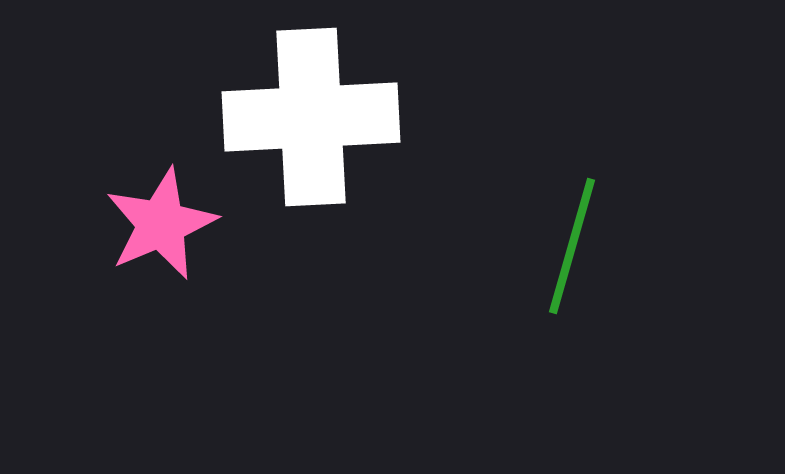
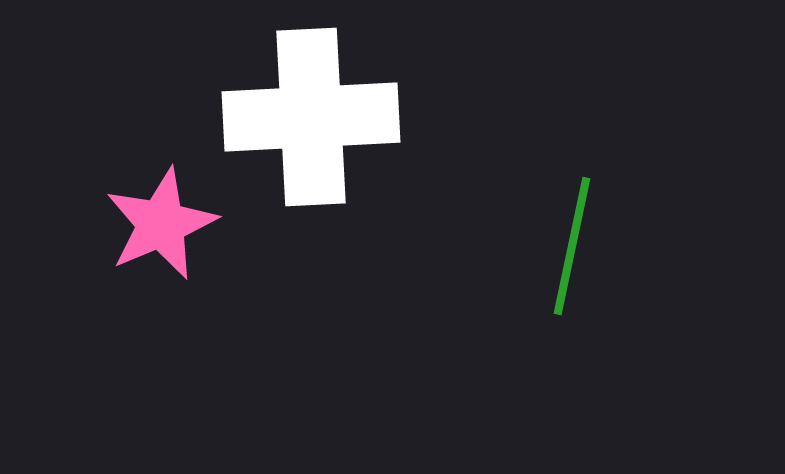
green line: rotated 4 degrees counterclockwise
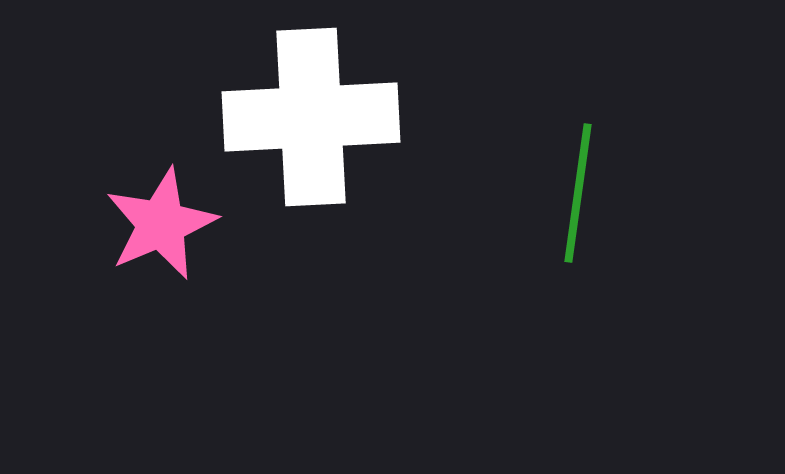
green line: moved 6 px right, 53 px up; rotated 4 degrees counterclockwise
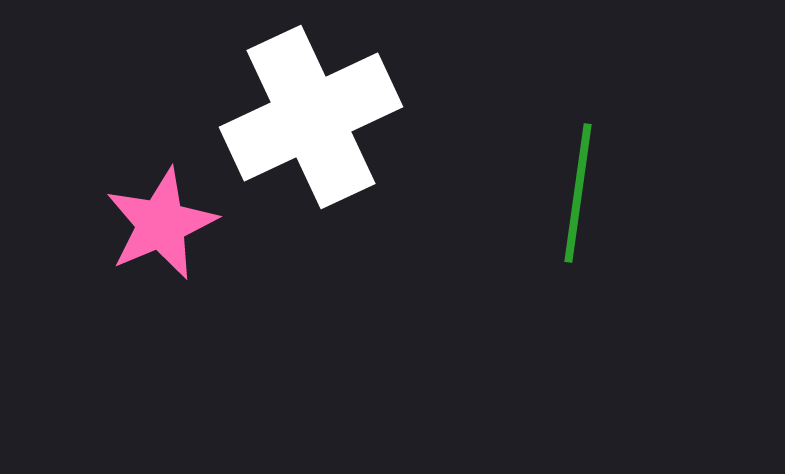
white cross: rotated 22 degrees counterclockwise
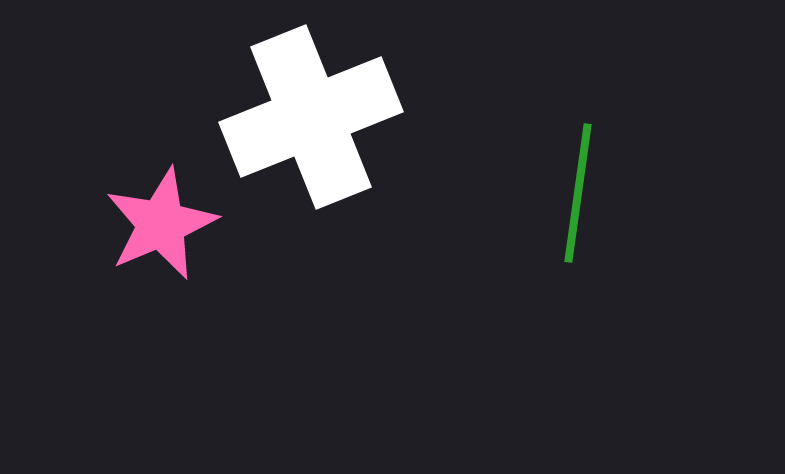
white cross: rotated 3 degrees clockwise
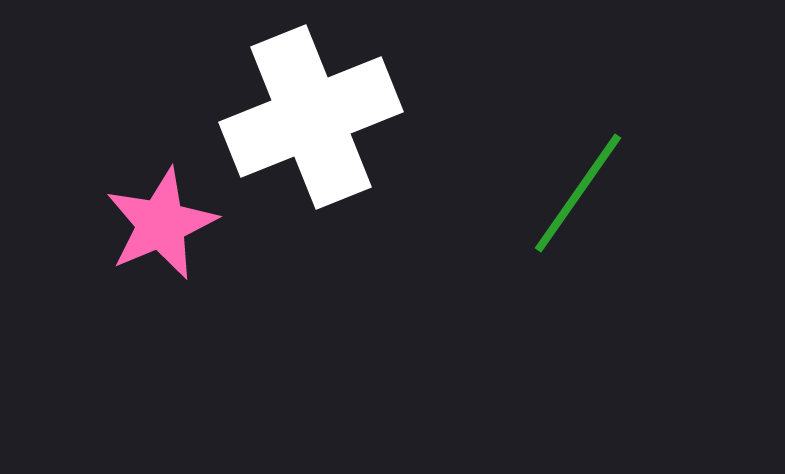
green line: rotated 27 degrees clockwise
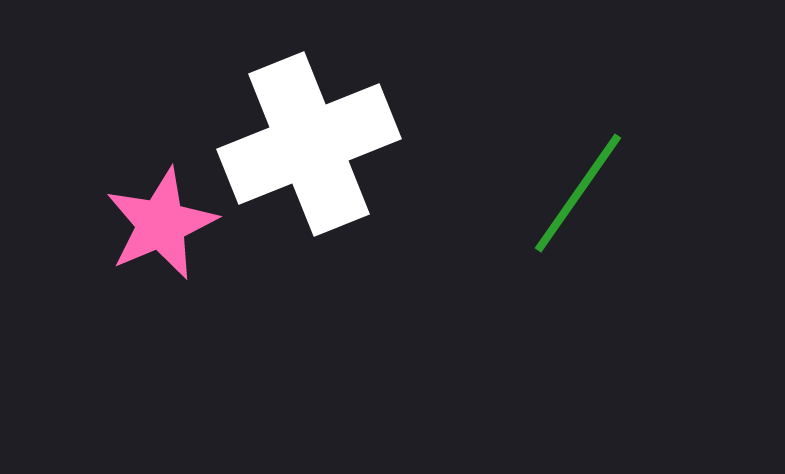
white cross: moved 2 px left, 27 px down
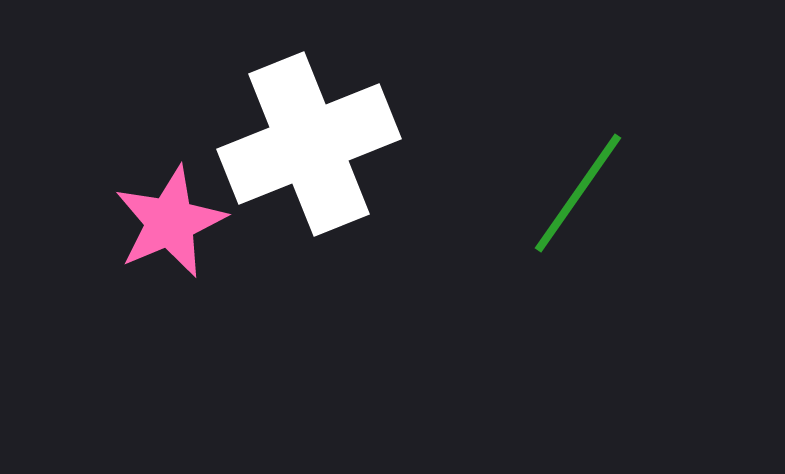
pink star: moved 9 px right, 2 px up
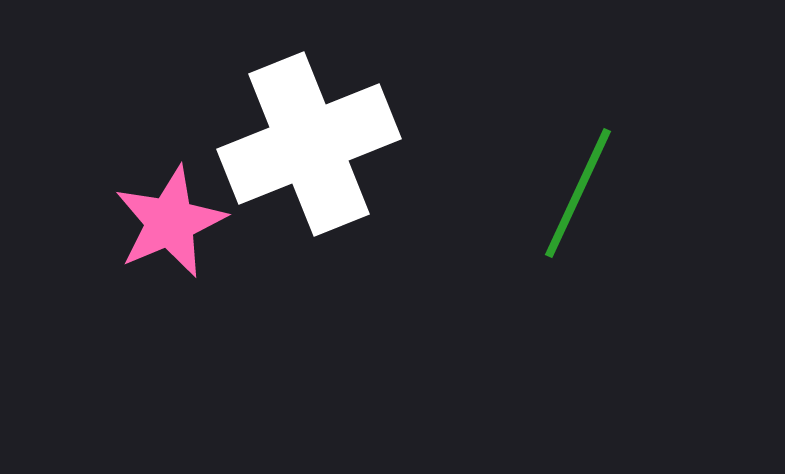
green line: rotated 10 degrees counterclockwise
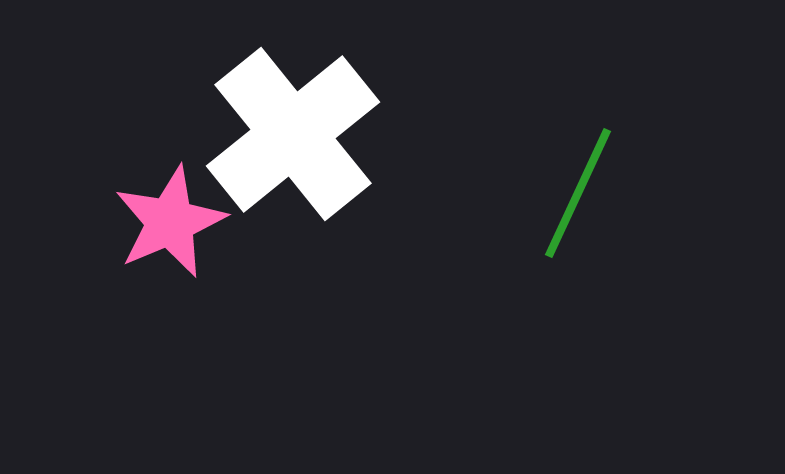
white cross: moved 16 px left, 10 px up; rotated 17 degrees counterclockwise
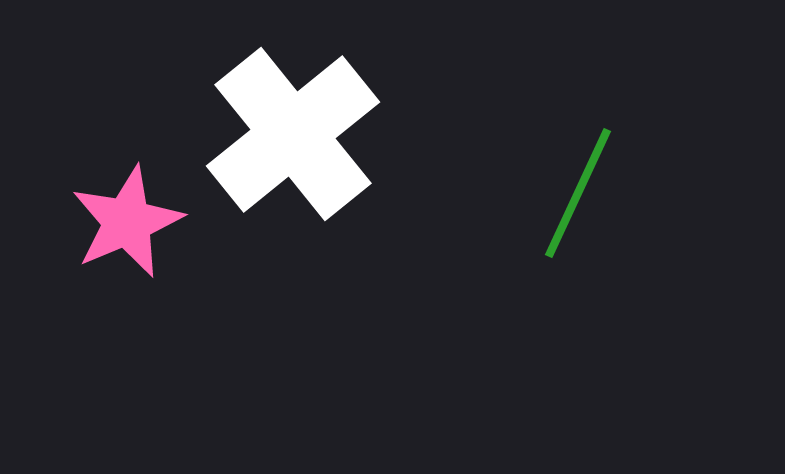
pink star: moved 43 px left
